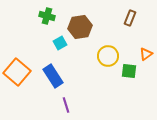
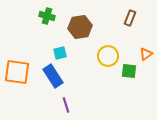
cyan square: moved 10 px down; rotated 16 degrees clockwise
orange square: rotated 32 degrees counterclockwise
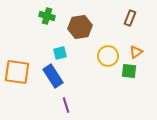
orange triangle: moved 10 px left, 2 px up
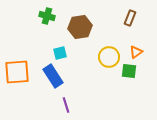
yellow circle: moved 1 px right, 1 px down
orange square: rotated 12 degrees counterclockwise
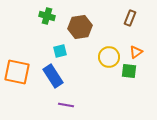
cyan square: moved 2 px up
orange square: rotated 16 degrees clockwise
purple line: rotated 63 degrees counterclockwise
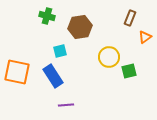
orange triangle: moved 9 px right, 15 px up
green square: rotated 21 degrees counterclockwise
purple line: rotated 14 degrees counterclockwise
